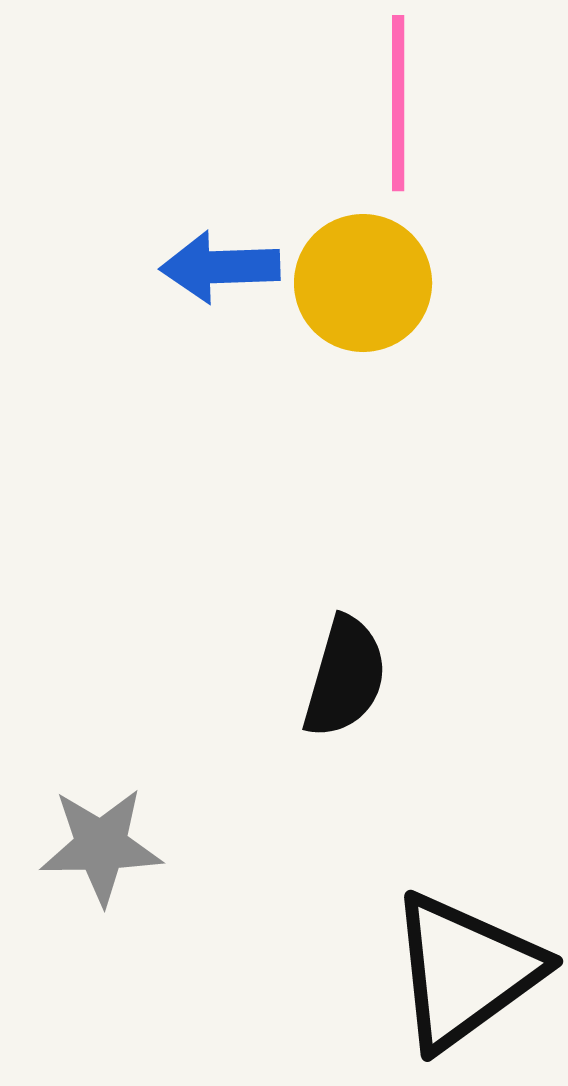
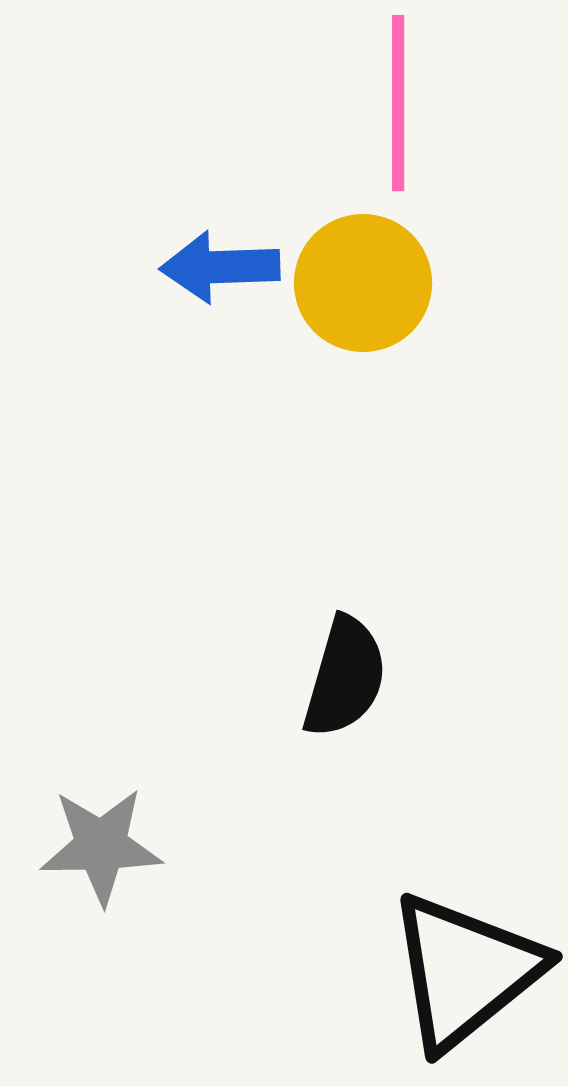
black triangle: rotated 3 degrees counterclockwise
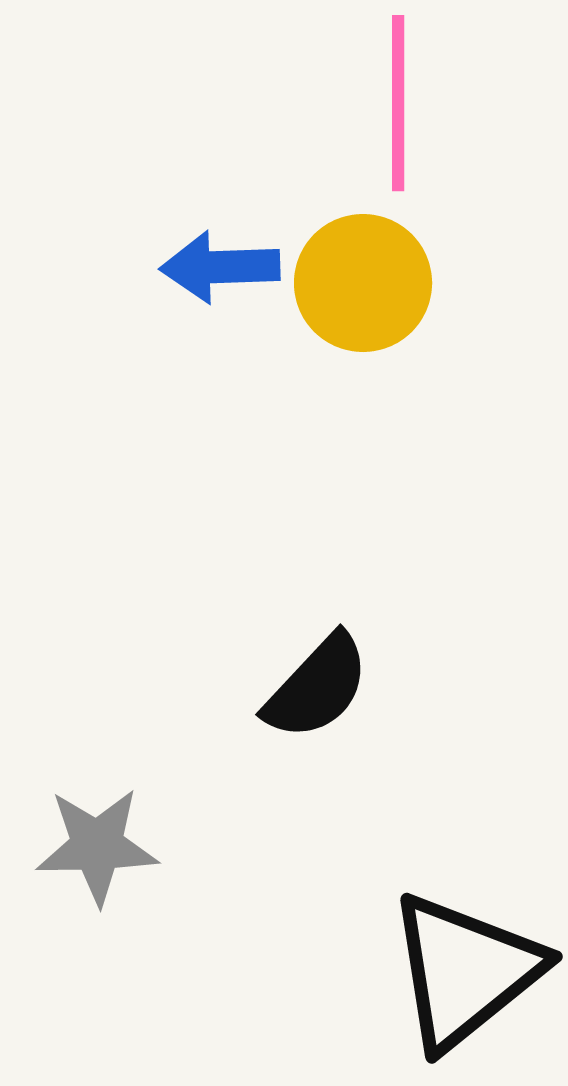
black semicircle: moved 28 px left, 10 px down; rotated 27 degrees clockwise
gray star: moved 4 px left
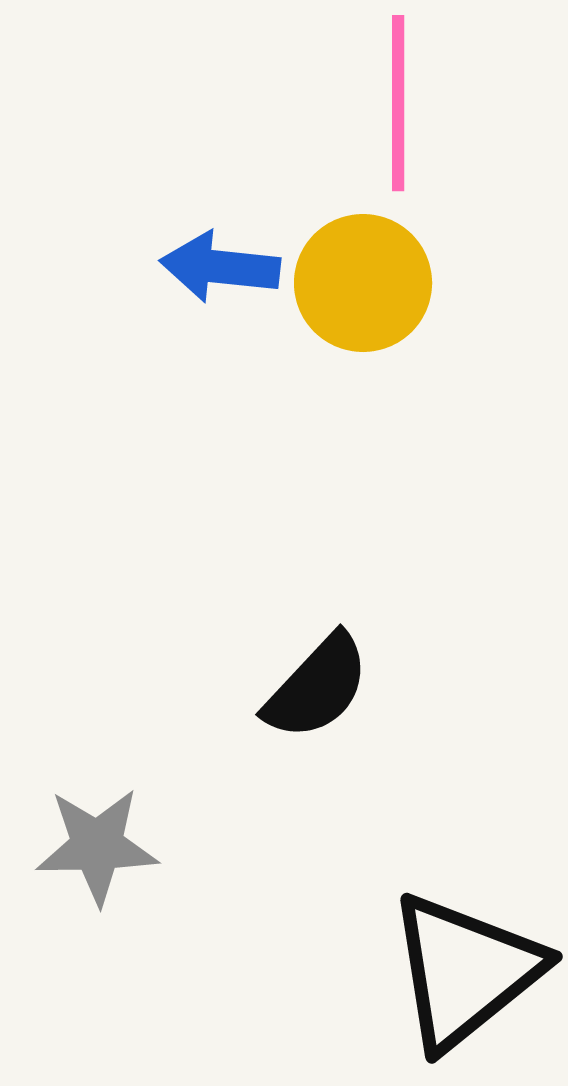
blue arrow: rotated 8 degrees clockwise
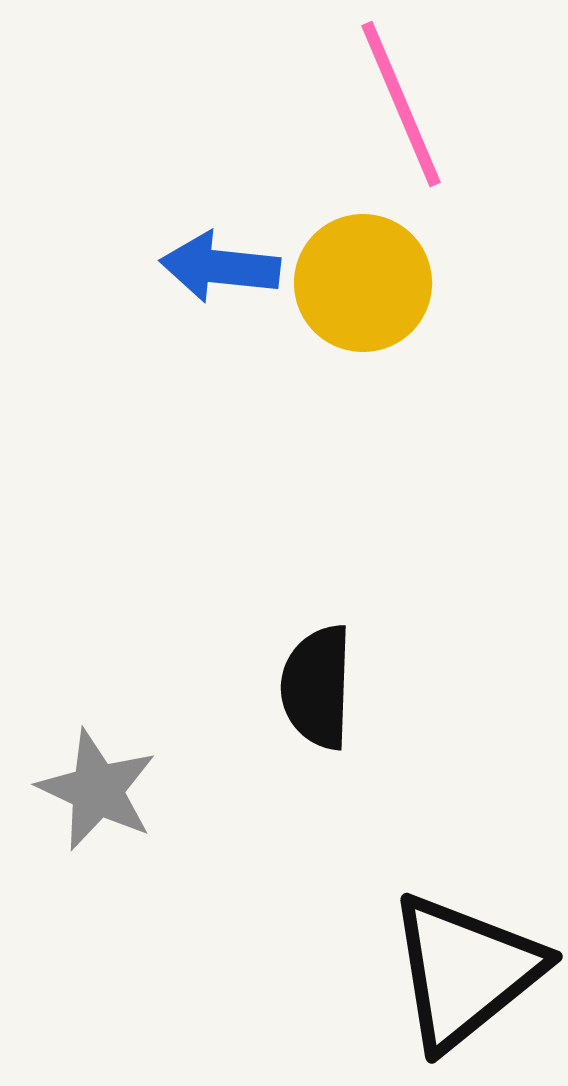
pink line: moved 3 px right, 1 px down; rotated 23 degrees counterclockwise
black semicircle: rotated 139 degrees clockwise
gray star: moved 56 px up; rotated 26 degrees clockwise
